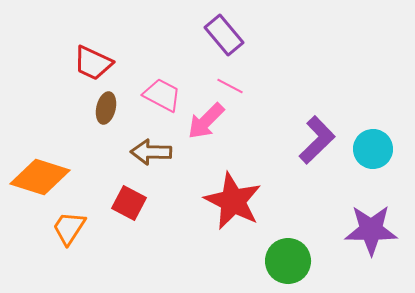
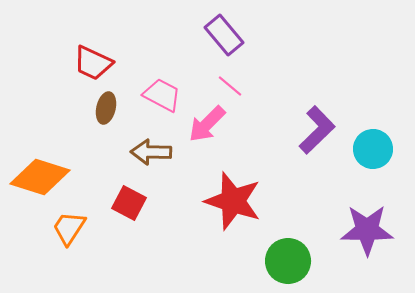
pink line: rotated 12 degrees clockwise
pink arrow: moved 1 px right, 3 px down
purple L-shape: moved 10 px up
red star: rotated 8 degrees counterclockwise
purple star: moved 4 px left
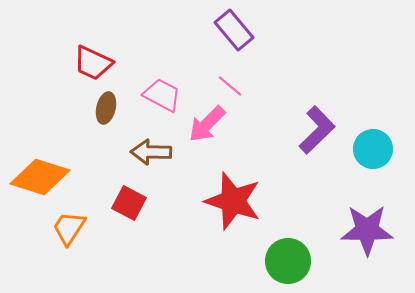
purple rectangle: moved 10 px right, 5 px up
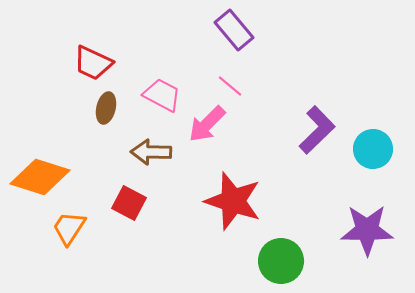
green circle: moved 7 px left
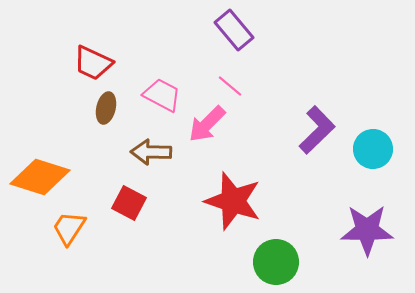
green circle: moved 5 px left, 1 px down
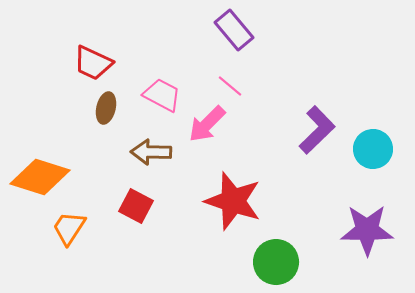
red square: moved 7 px right, 3 px down
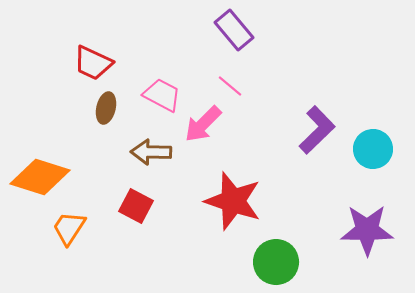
pink arrow: moved 4 px left
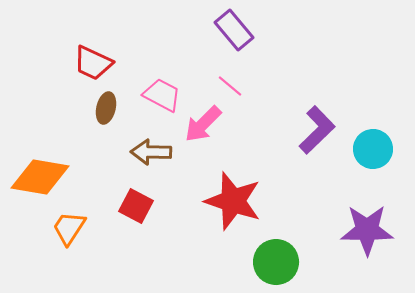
orange diamond: rotated 8 degrees counterclockwise
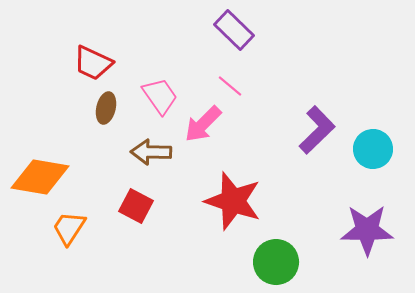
purple rectangle: rotated 6 degrees counterclockwise
pink trapezoid: moved 2 px left, 1 px down; rotated 27 degrees clockwise
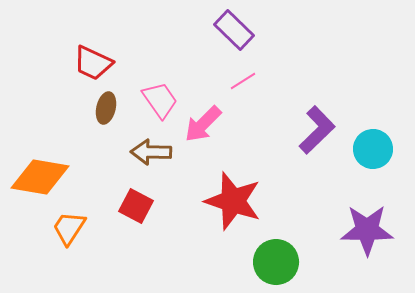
pink line: moved 13 px right, 5 px up; rotated 72 degrees counterclockwise
pink trapezoid: moved 4 px down
